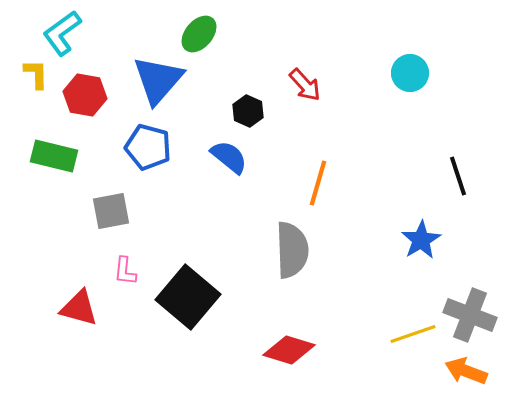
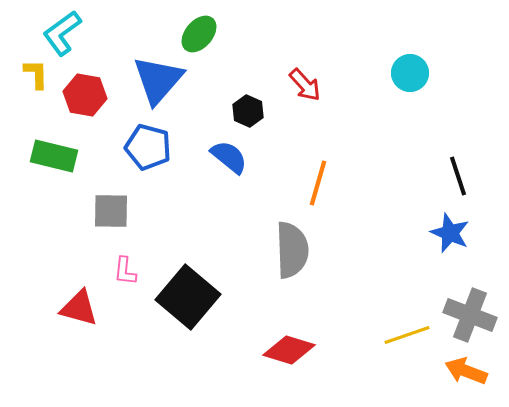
gray square: rotated 12 degrees clockwise
blue star: moved 29 px right, 7 px up; rotated 18 degrees counterclockwise
yellow line: moved 6 px left, 1 px down
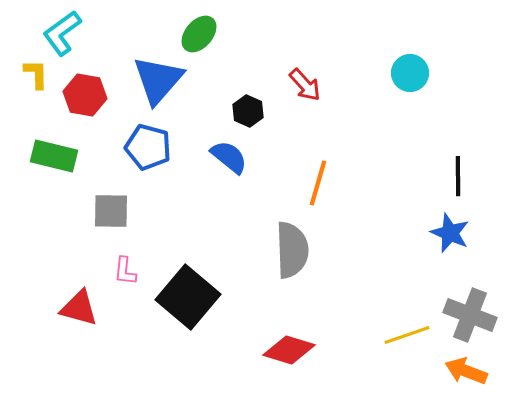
black line: rotated 18 degrees clockwise
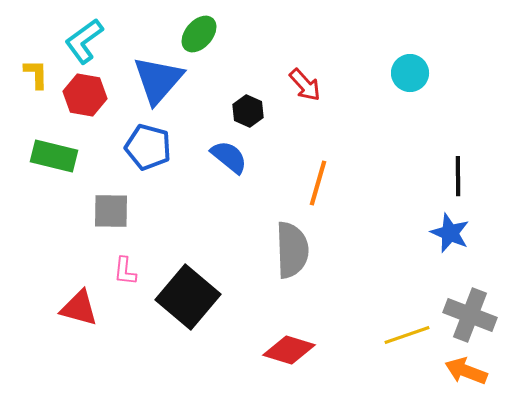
cyan L-shape: moved 22 px right, 8 px down
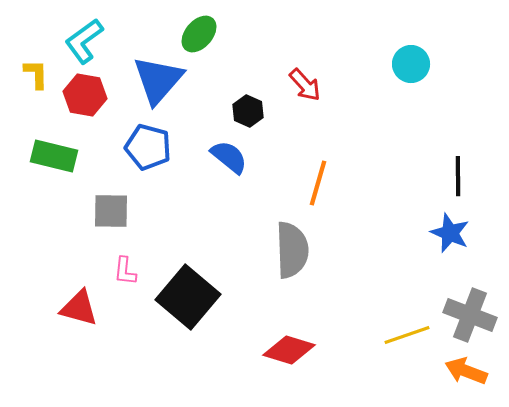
cyan circle: moved 1 px right, 9 px up
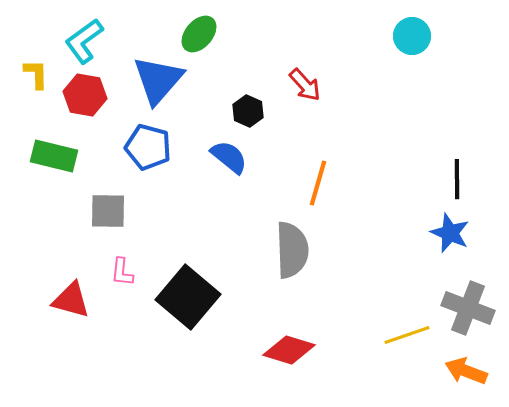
cyan circle: moved 1 px right, 28 px up
black line: moved 1 px left, 3 px down
gray square: moved 3 px left
pink L-shape: moved 3 px left, 1 px down
red triangle: moved 8 px left, 8 px up
gray cross: moved 2 px left, 7 px up
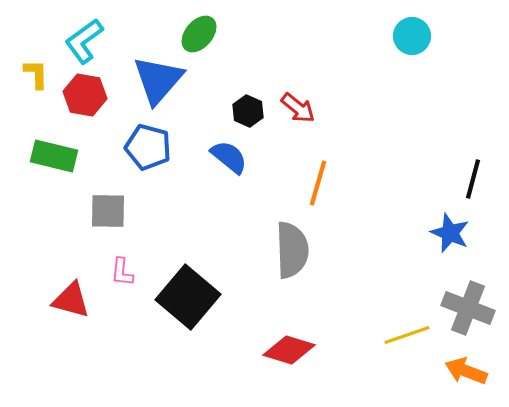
red arrow: moved 7 px left, 23 px down; rotated 9 degrees counterclockwise
black line: moved 16 px right; rotated 15 degrees clockwise
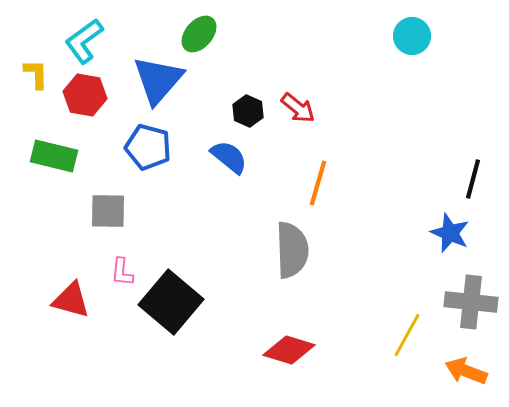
black square: moved 17 px left, 5 px down
gray cross: moved 3 px right, 6 px up; rotated 15 degrees counterclockwise
yellow line: rotated 42 degrees counterclockwise
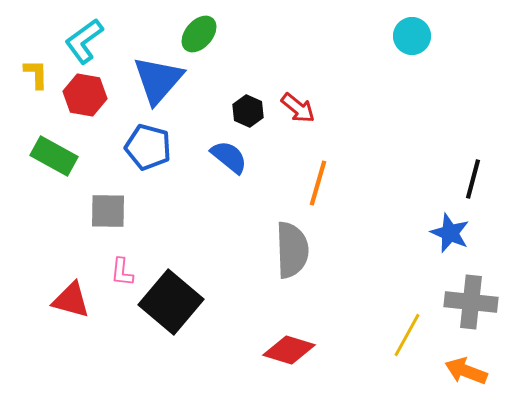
green rectangle: rotated 15 degrees clockwise
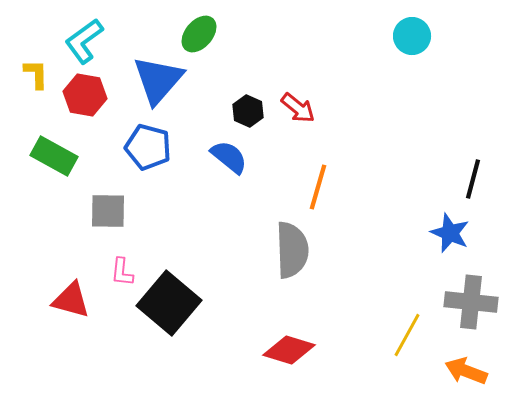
orange line: moved 4 px down
black square: moved 2 px left, 1 px down
